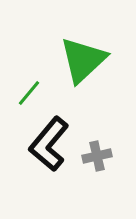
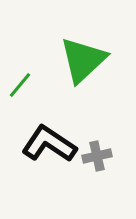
green line: moved 9 px left, 8 px up
black L-shape: rotated 84 degrees clockwise
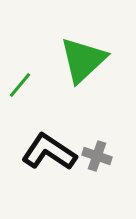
black L-shape: moved 8 px down
gray cross: rotated 32 degrees clockwise
